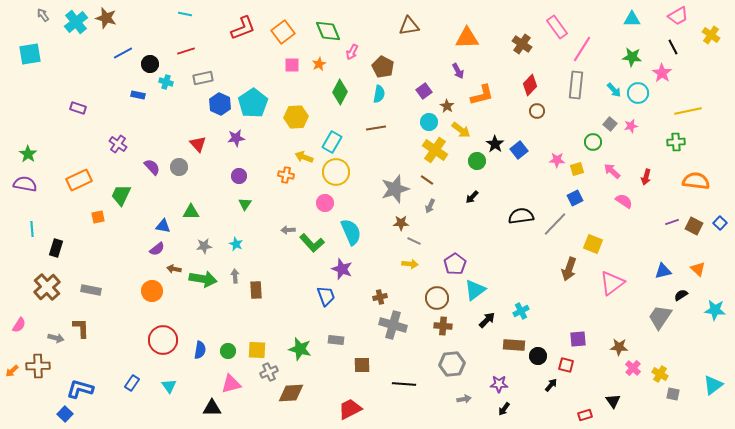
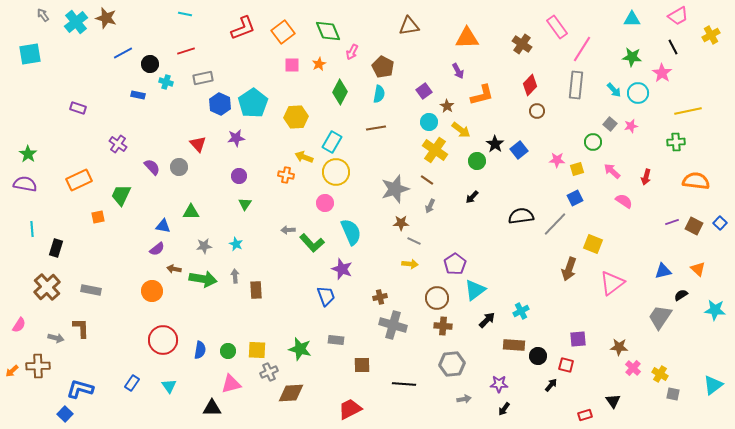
yellow cross at (711, 35): rotated 24 degrees clockwise
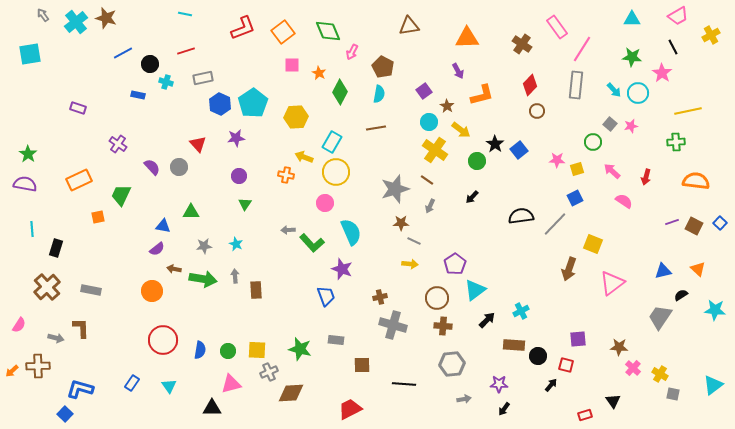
orange star at (319, 64): moved 9 px down; rotated 16 degrees counterclockwise
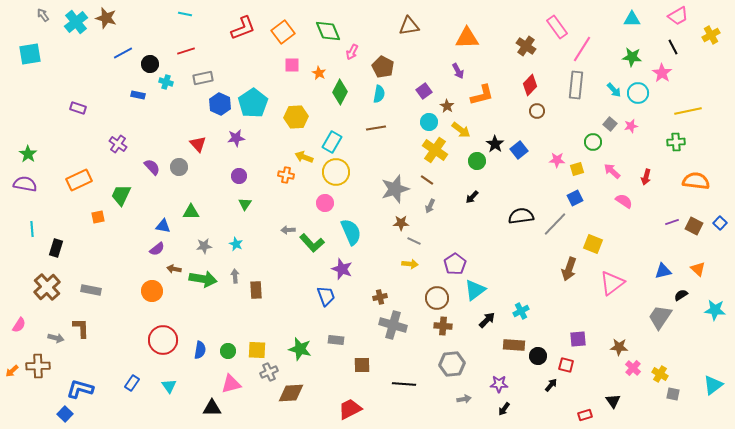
brown cross at (522, 44): moved 4 px right, 2 px down
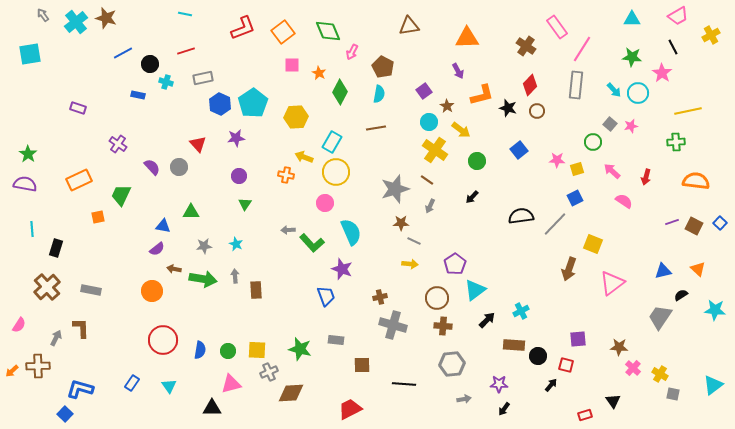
black star at (495, 144): moved 13 px right, 36 px up; rotated 18 degrees counterclockwise
gray arrow at (56, 338): rotated 77 degrees counterclockwise
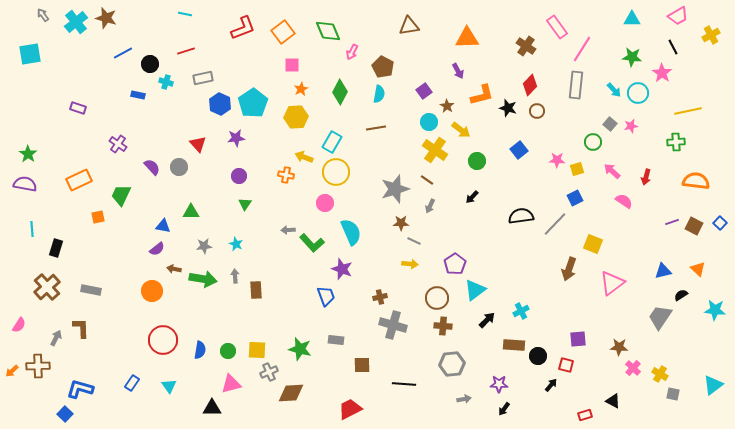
orange star at (319, 73): moved 18 px left, 16 px down; rotated 16 degrees clockwise
black triangle at (613, 401): rotated 28 degrees counterclockwise
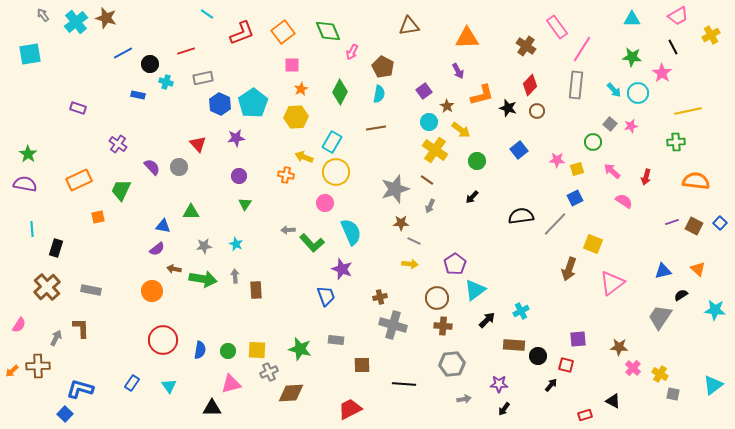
cyan line at (185, 14): moved 22 px right; rotated 24 degrees clockwise
red L-shape at (243, 28): moved 1 px left, 5 px down
green trapezoid at (121, 195): moved 5 px up
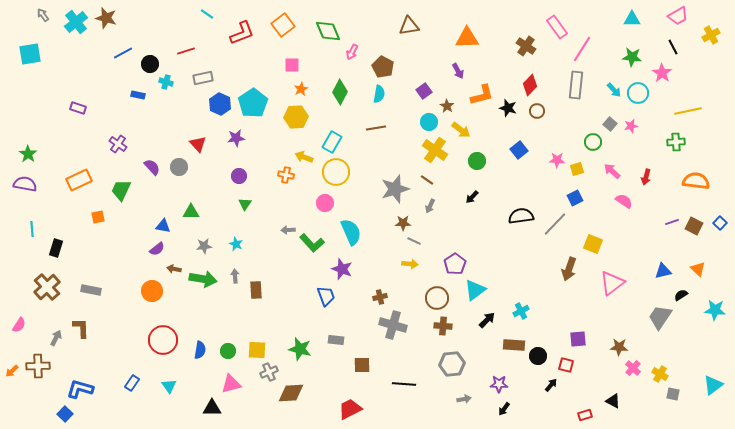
orange square at (283, 32): moved 7 px up
brown star at (401, 223): moved 2 px right
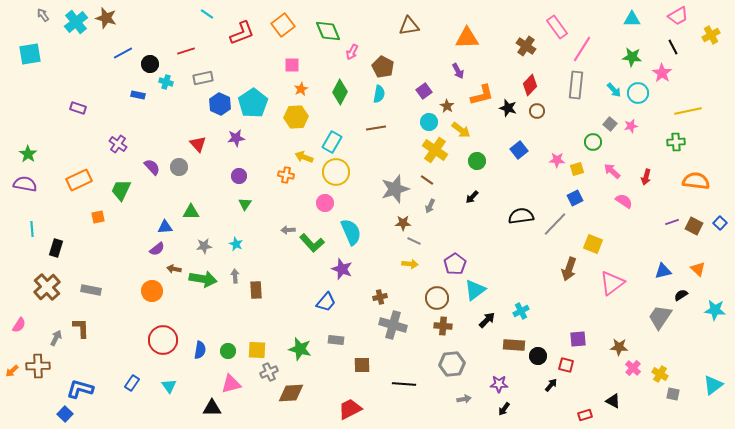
blue triangle at (163, 226): moved 2 px right, 1 px down; rotated 14 degrees counterclockwise
blue trapezoid at (326, 296): moved 6 px down; rotated 60 degrees clockwise
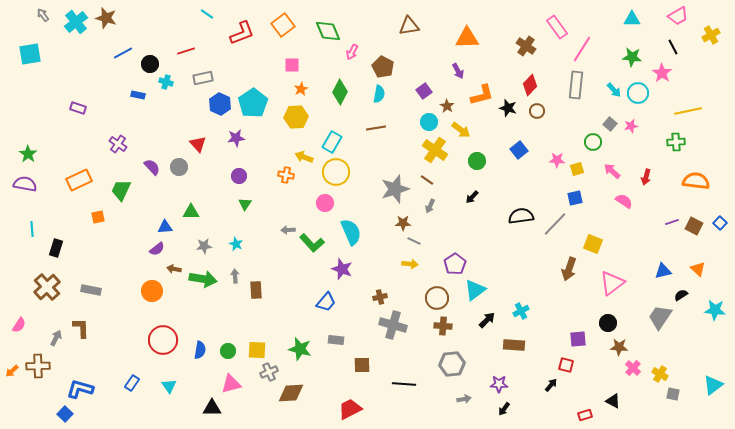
blue square at (575, 198): rotated 14 degrees clockwise
black circle at (538, 356): moved 70 px right, 33 px up
